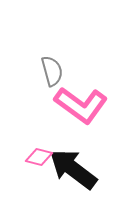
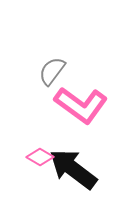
gray semicircle: rotated 128 degrees counterclockwise
pink diamond: moved 1 px right; rotated 16 degrees clockwise
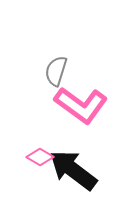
gray semicircle: moved 4 px right; rotated 20 degrees counterclockwise
black arrow: moved 1 px down
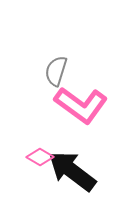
black arrow: moved 1 px left, 1 px down
